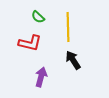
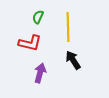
green semicircle: rotated 72 degrees clockwise
purple arrow: moved 1 px left, 4 px up
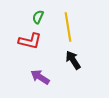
yellow line: rotated 8 degrees counterclockwise
red L-shape: moved 2 px up
purple arrow: moved 4 px down; rotated 72 degrees counterclockwise
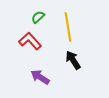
green semicircle: rotated 24 degrees clockwise
red L-shape: rotated 145 degrees counterclockwise
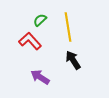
green semicircle: moved 2 px right, 3 px down
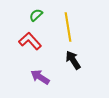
green semicircle: moved 4 px left, 5 px up
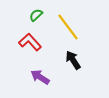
yellow line: rotated 28 degrees counterclockwise
red L-shape: moved 1 px down
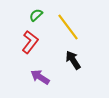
red L-shape: rotated 80 degrees clockwise
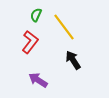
green semicircle: rotated 24 degrees counterclockwise
yellow line: moved 4 px left
purple arrow: moved 2 px left, 3 px down
